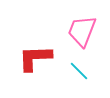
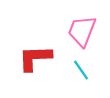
cyan line: moved 2 px right, 1 px up; rotated 10 degrees clockwise
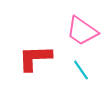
pink trapezoid: rotated 76 degrees counterclockwise
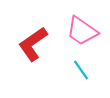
red L-shape: moved 2 px left, 14 px up; rotated 33 degrees counterclockwise
